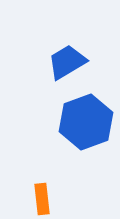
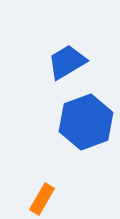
orange rectangle: rotated 36 degrees clockwise
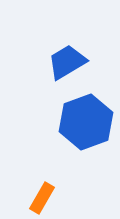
orange rectangle: moved 1 px up
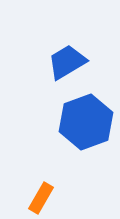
orange rectangle: moved 1 px left
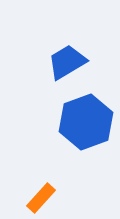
orange rectangle: rotated 12 degrees clockwise
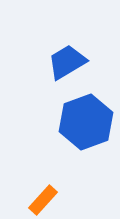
orange rectangle: moved 2 px right, 2 px down
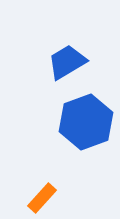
orange rectangle: moved 1 px left, 2 px up
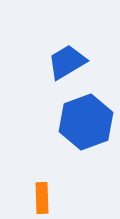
orange rectangle: rotated 44 degrees counterclockwise
